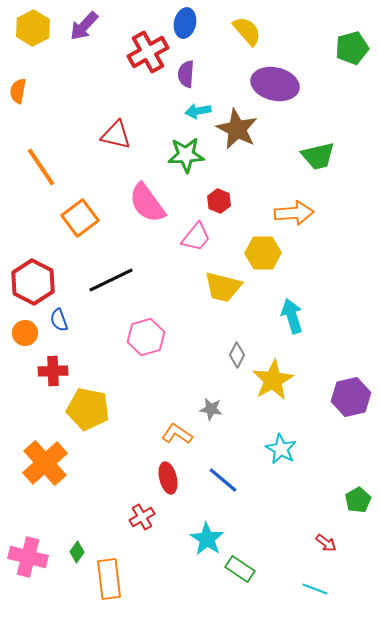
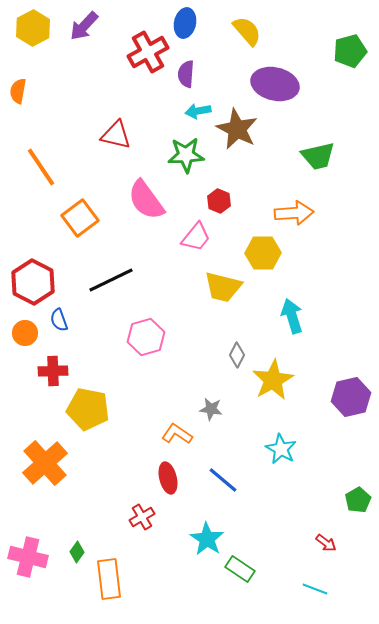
green pentagon at (352, 48): moved 2 px left, 3 px down
pink semicircle at (147, 203): moved 1 px left, 3 px up
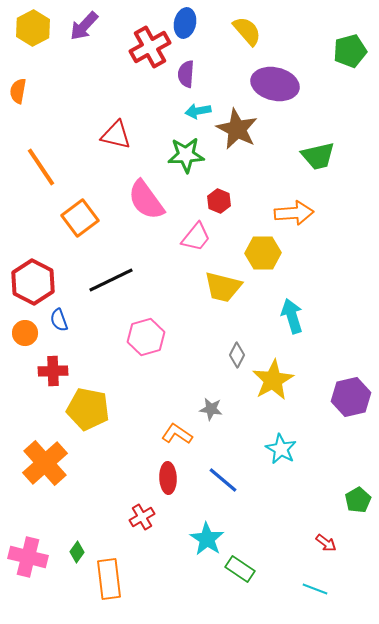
red cross at (148, 52): moved 2 px right, 5 px up
red ellipse at (168, 478): rotated 12 degrees clockwise
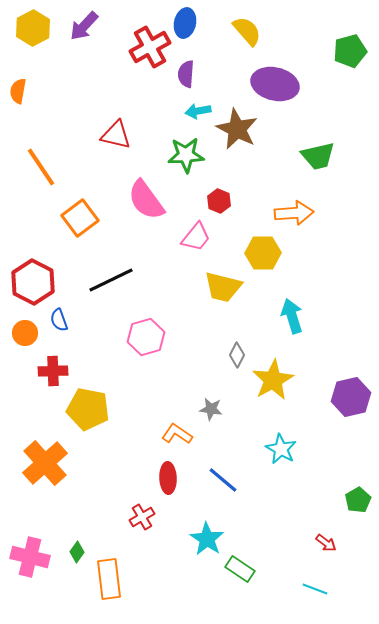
pink cross at (28, 557): moved 2 px right
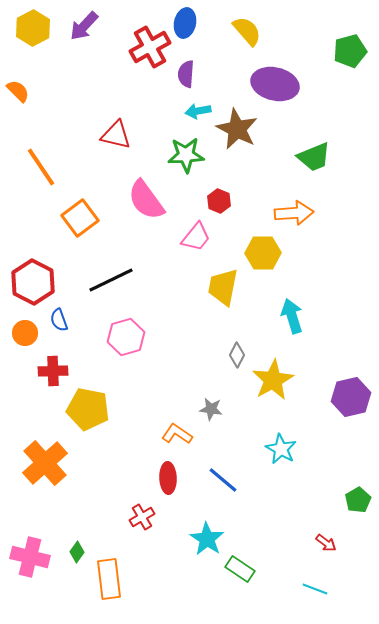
orange semicircle at (18, 91): rotated 125 degrees clockwise
green trapezoid at (318, 156): moved 4 px left, 1 px down; rotated 9 degrees counterclockwise
yellow trapezoid at (223, 287): rotated 87 degrees clockwise
pink hexagon at (146, 337): moved 20 px left
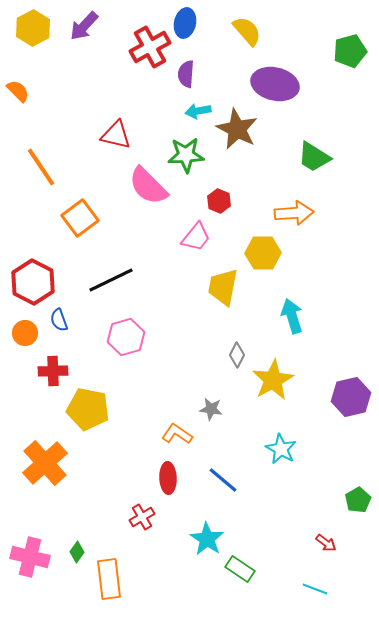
green trapezoid at (314, 157): rotated 54 degrees clockwise
pink semicircle at (146, 200): moved 2 px right, 14 px up; rotated 9 degrees counterclockwise
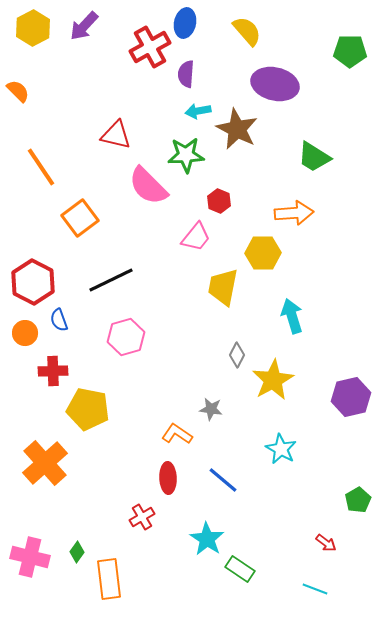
green pentagon at (350, 51): rotated 16 degrees clockwise
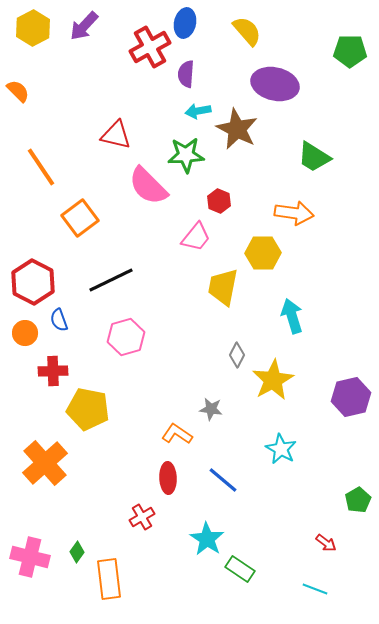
orange arrow at (294, 213): rotated 12 degrees clockwise
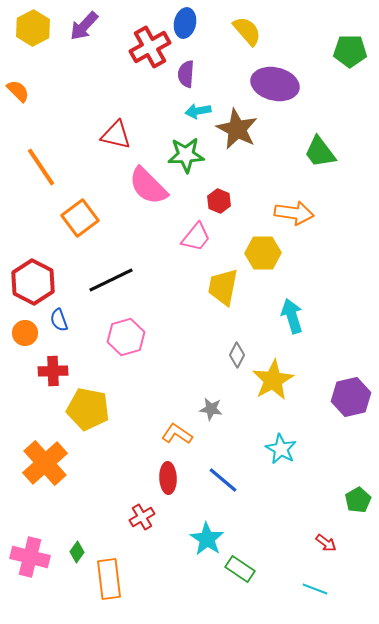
green trapezoid at (314, 157): moved 6 px right, 5 px up; rotated 21 degrees clockwise
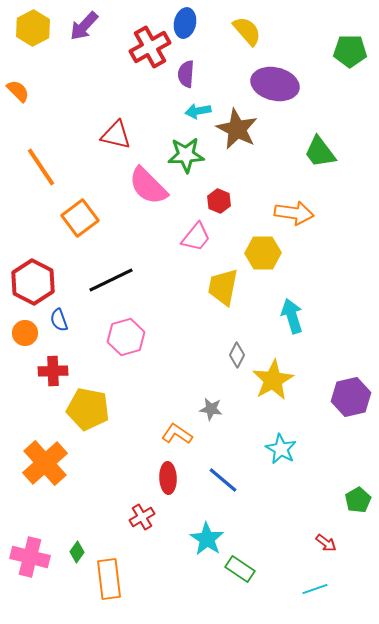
cyan line at (315, 589): rotated 40 degrees counterclockwise
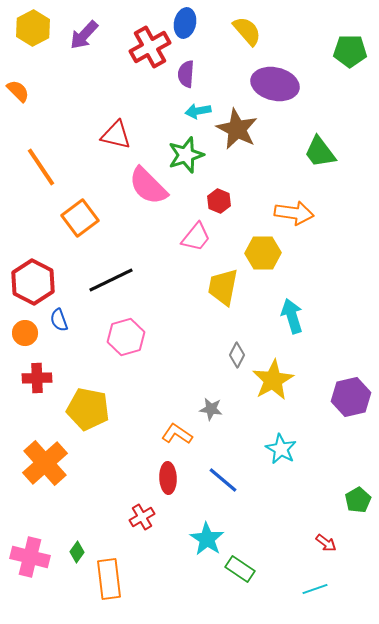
purple arrow at (84, 26): moved 9 px down
green star at (186, 155): rotated 15 degrees counterclockwise
red cross at (53, 371): moved 16 px left, 7 px down
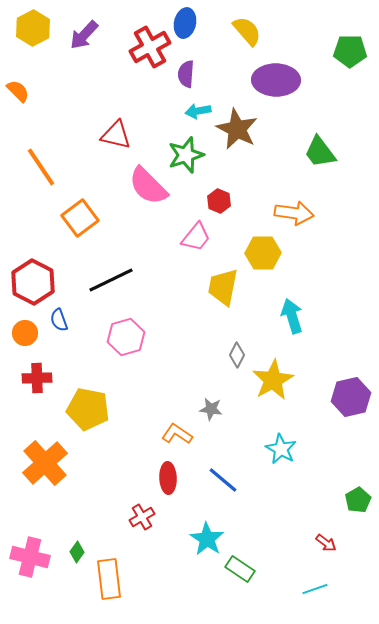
purple ellipse at (275, 84): moved 1 px right, 4 px up; rotated 12 degrees counterclockwise
